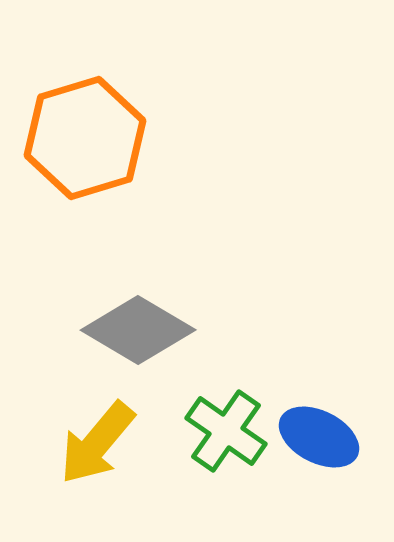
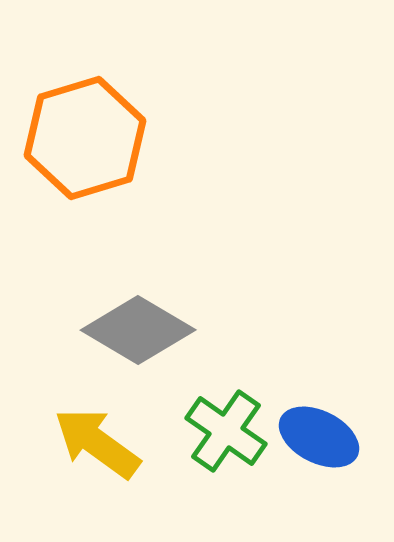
yellow arrow: rotated 86 degrees clockwise
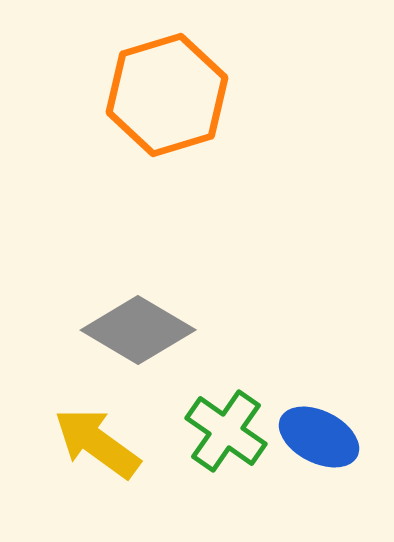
orange hexagon: moved 82 px right, 43 px up
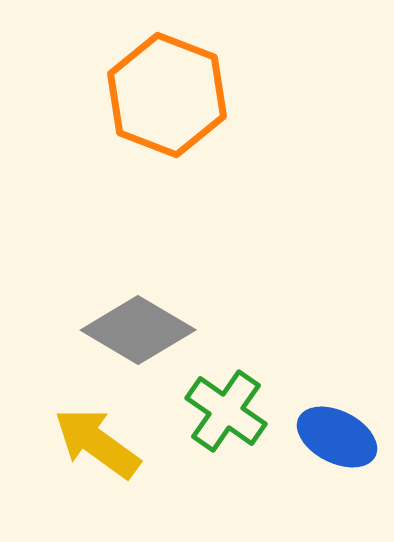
orange hexagon: rotated 22 degrees counterclockwise
green cross: moved 20 px up
blue ellipse: moved 18 px right
